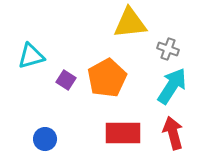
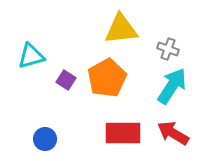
yellow triangle: moved 9 px left, 6 px down
red arrow: rotated 44 degrees counterclockwise
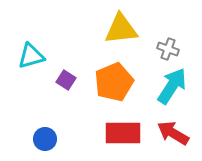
orange pentagon: moved 7 px right, 4 px down; rotated 6 degrees clockwise
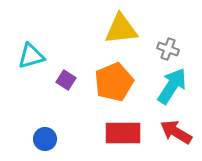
red arrow: moved 3 px right, 1 px up
